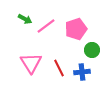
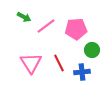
green arrow: moved 1 px left, 2 px up
pink pentagon: rotated 15 degrees clockwise
red line: moved 5 px up
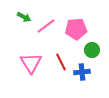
red line: moved 2 px right, 1 px up
